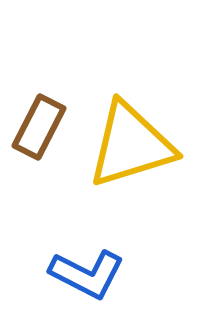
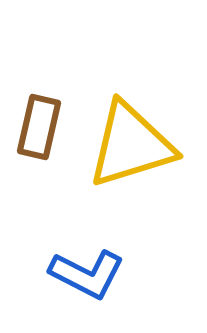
brown rectangle: rotated 14 degrees counterclockwise
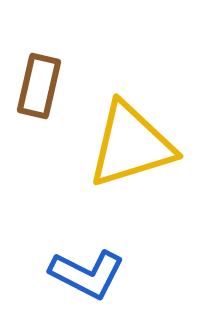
brown rectangle: moved 41 px up
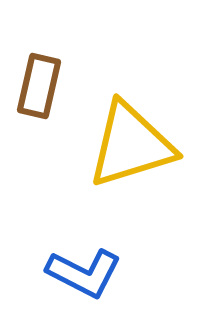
blue L-shape: moved 3 px left, 1 px up
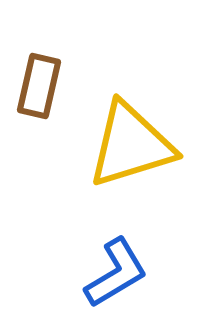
blue L-shape: moved 32 px right; rotated 58 degrees counterclockwise
